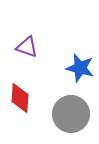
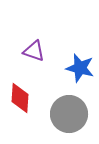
purple triangle: moved 7 px right, 4 px down
gray circle: moved 2 px left
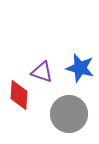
purple triangle: moved 8 px right, 21 px down
red diamond: moved 1 px left, 3 px up
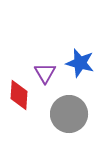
blue star: moved 5 px up
purple triangle: moved 3 px right, 1 px down; rotated 40 degrees clockwise
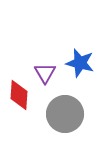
gray circle: moved 4 px left
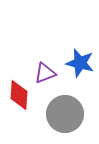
purple triangle: rotated 40 degrees clockwise
